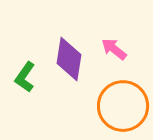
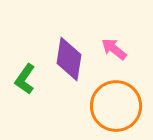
green L-shape: moved 2 px down
orange circle: moved 7 px left
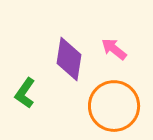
green L-shape: moved 14 px down
orange circle: moved 2 px left
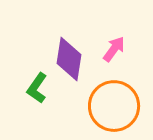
pink arrow: rotated 88 degrees clockwise
green L-shape: moved 12 px right, 5 px up
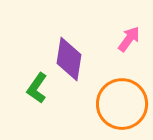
pink arrow: moved 15 px right, 10 px up
orange circle: moved 8 px right, 2 px up
